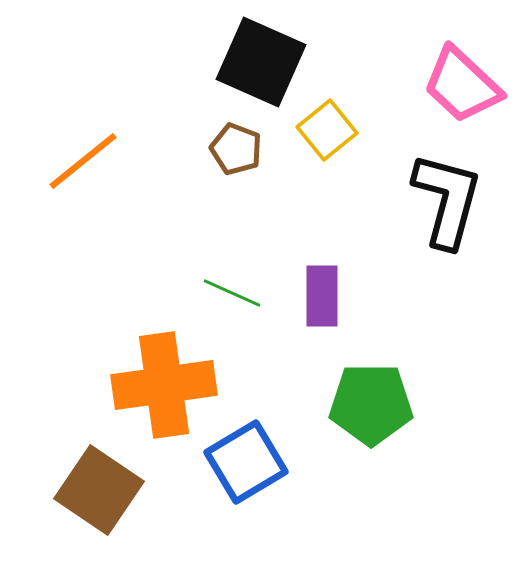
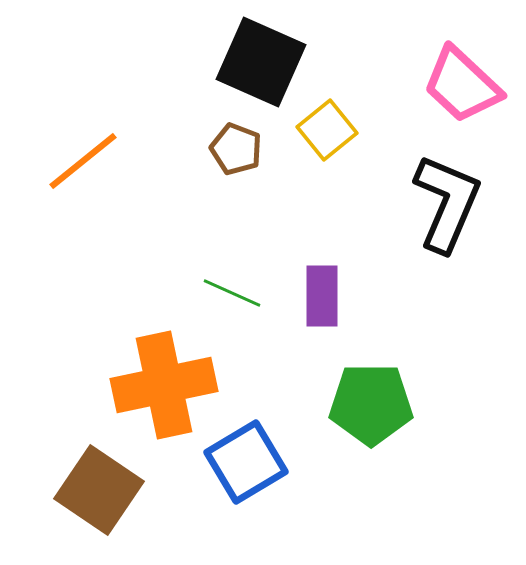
black L-shape: moved 3 px down; rotated 8 degrees clockwise
orange cross: rotated 4 degrees counterclockwise
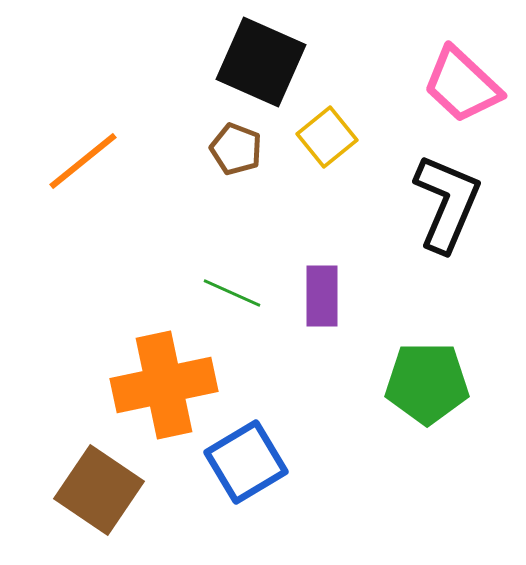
yellow square: moved 7 px down
green pentagon: moved 56 px right, 21 px up
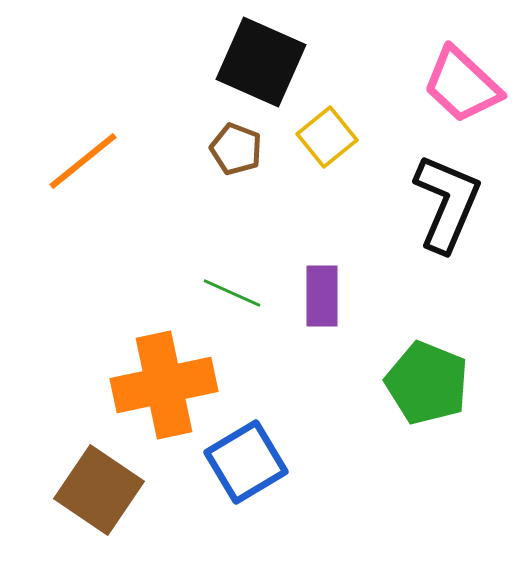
green pentagon: rotated 22 degrees clockwise
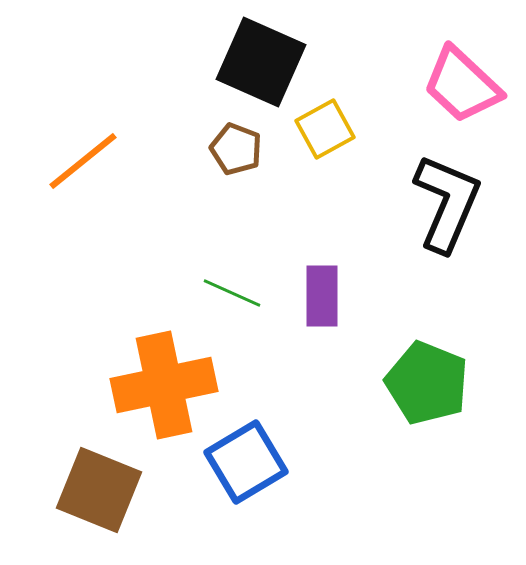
yellow square: moved 2 px left, 8 px up; rotated 10 degrees clockwise
brown square: rotated 12 degrees counterclockwise
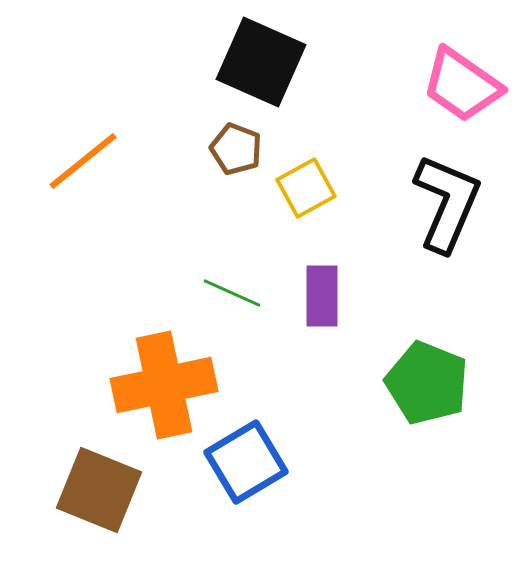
pink trapezoid: rotated 8 degrees counterclockwise
yellow square: moved 19 px left, 59 px down
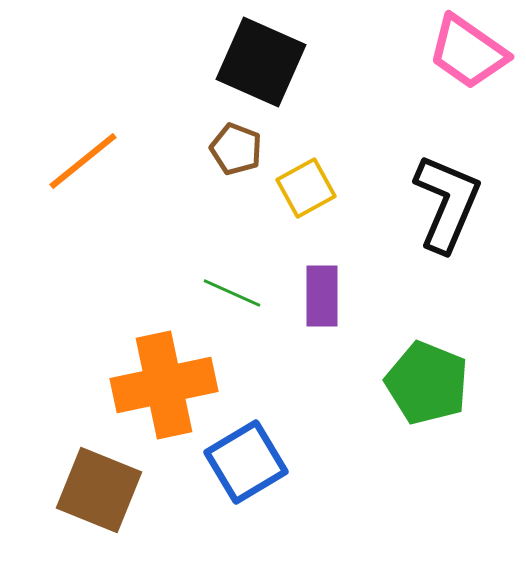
pink trapezoid: moved 6 px right, 33 px up
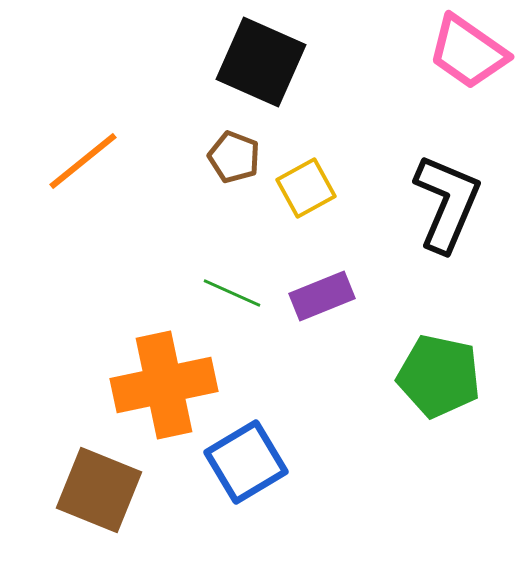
brown pentagon: moved 2 px left, 8 px down
purple rectangle: rotated 68 degrees clockwise
green pentagon: moved 12 px right, 7 px up; rotated 10 degrees counterclockwise
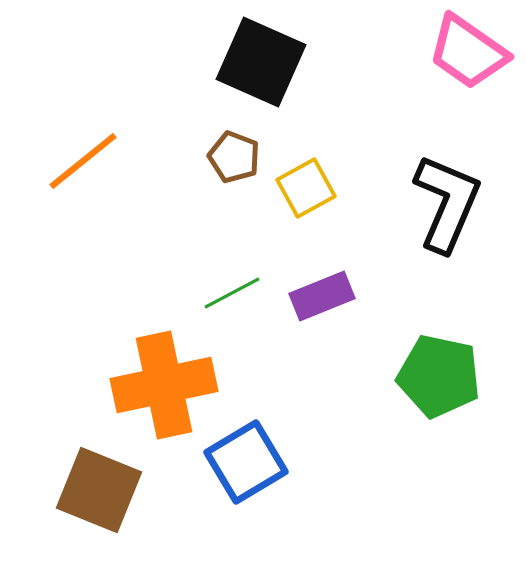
green line: rotated 52 degrees counterclockwise
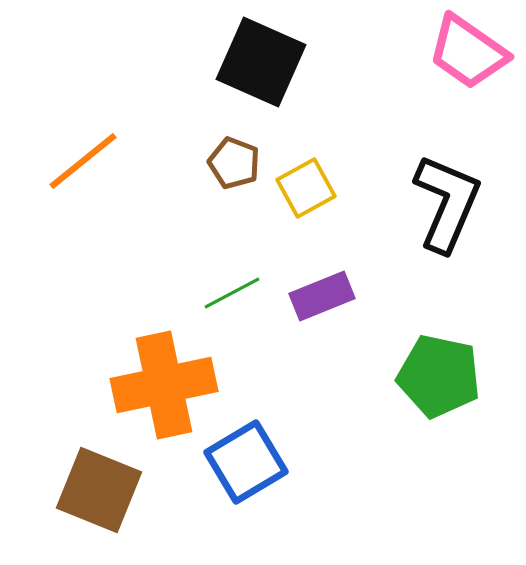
brown pentagon: moved 6 px down
